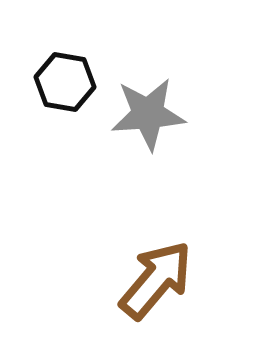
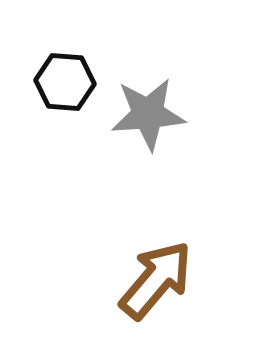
black hexagon: rotated 6 degrees counterclockwise
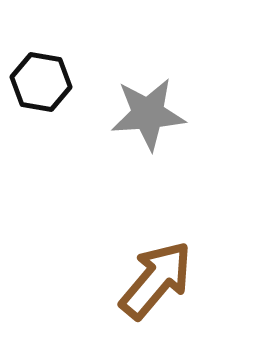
black hexagon: moved 24 px left; rotated 6 degrees clockwise
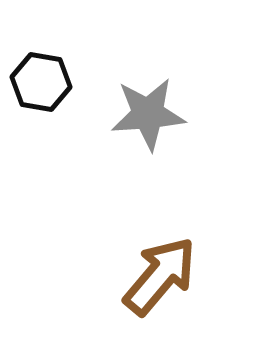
brown arrow: moved 4 px right, 4 px up
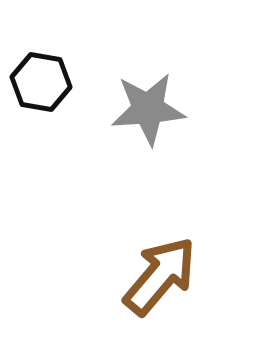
gray star: moved 5 px up
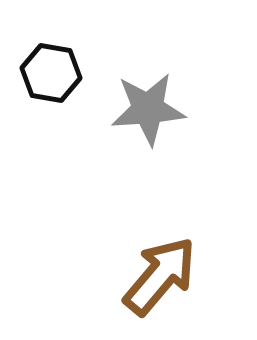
black hexagon: moved 10 px right, 9 px up
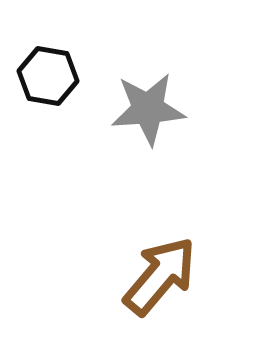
black hexagon: moved 3 px left, 3 px down
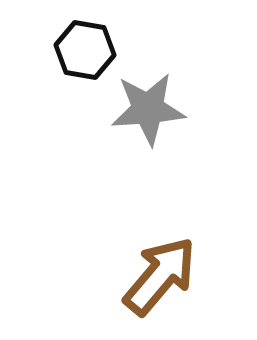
black hexagon: moved 37 px right, 26 px up
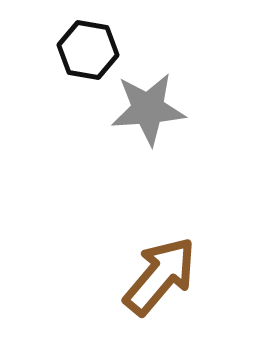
black hexagon: moved 3 px right
